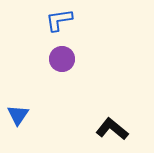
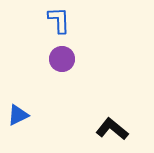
blue L-shape: rotated 96 degrees clockwise
blue triangle: rotated 30 degrees clockwise
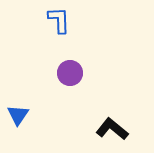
purple circle: moved 8 px right, 14 px down
blue triangle: rotated 30 degrees counterclockwise
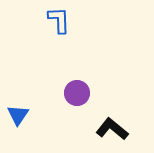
purple circle: moved 7 px right, 20 px down
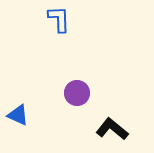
blue L-shape: moved 1 px up
blue triangle: rotated 40 degrees counterclockwise
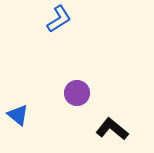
blue L-shape: rotated 60 degrees clockwise
blue triangle: rotated 15 degrees clockwise
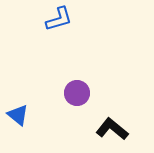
blue L-shape: rotated 16 degrees clockwise
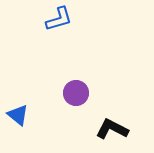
purple circle: moved 1 px left
black L-shape: rotated 12 degrees counterclockwise
